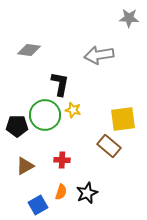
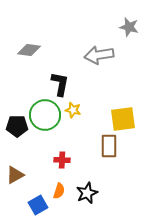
gray star: moved 9 px down; rotated 12 degrees clockwise
brown rectangle: rotated 50 degrees clockwise
brown triangle: moved 10 px left, 9 px down
orange semicircle: moved 2 px left, 1 px up
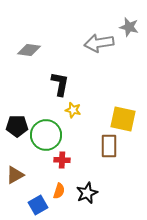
gray arrow: moved 12 px up
green circle: moved 1 px right, 20 px down
yellow square: rotated 20 degrees clockwise
